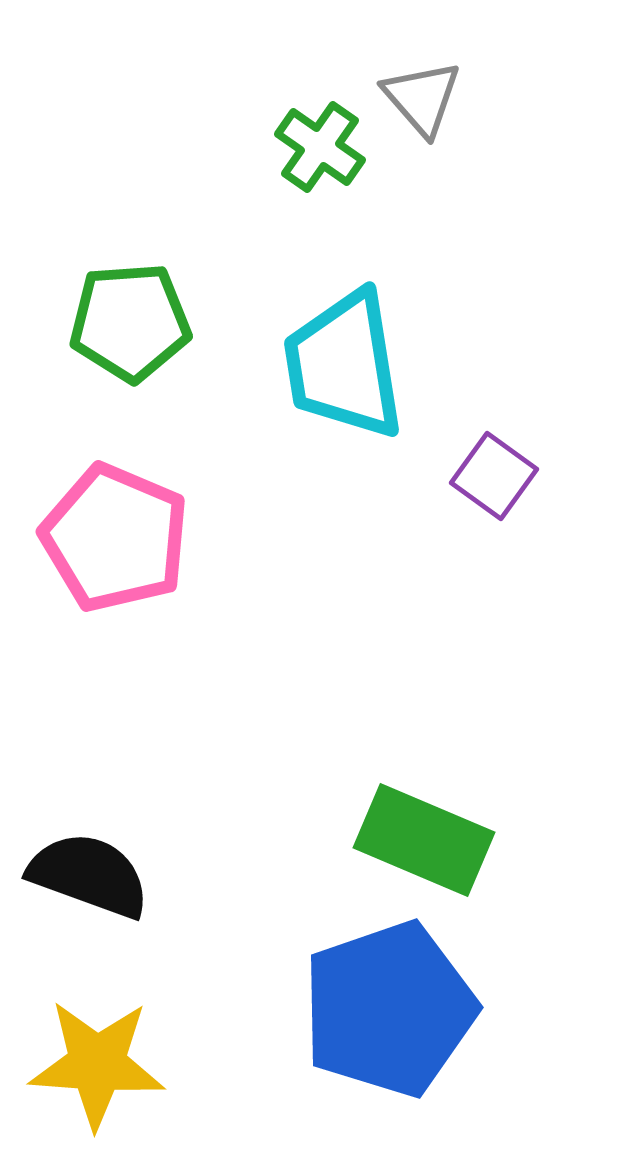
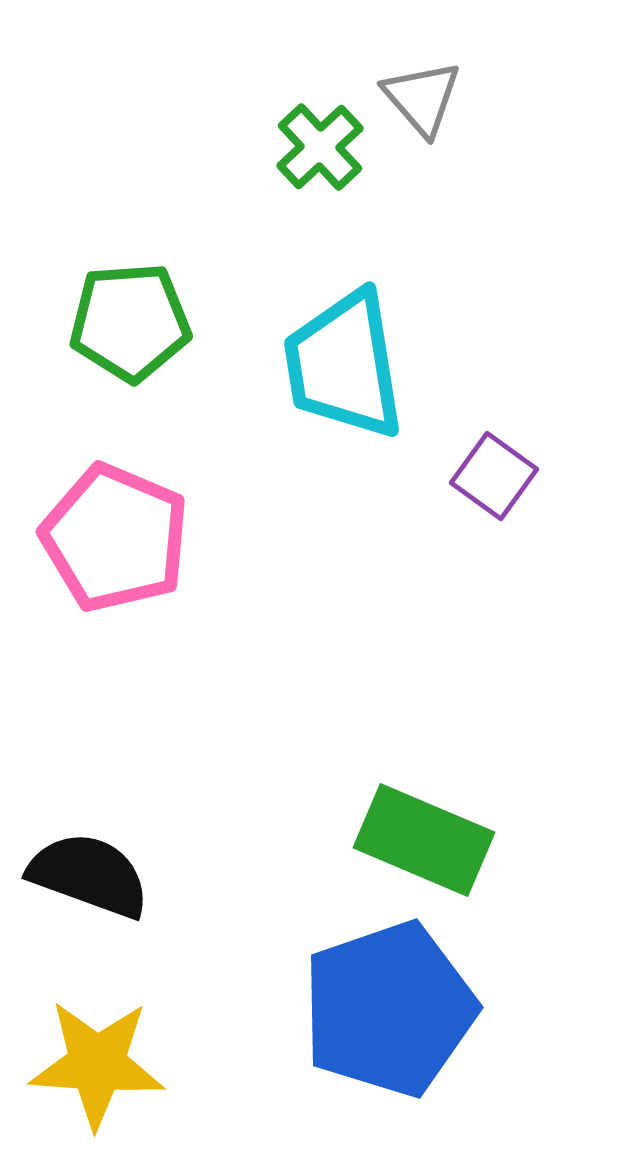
green cross: rotated 12 degrees clockwise
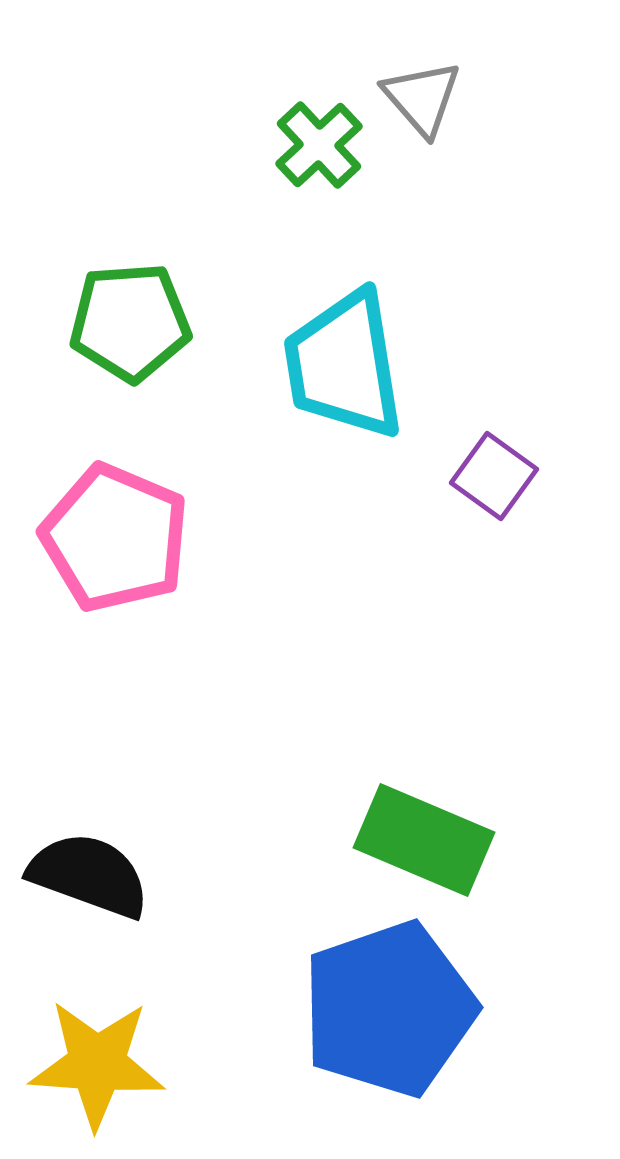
green cross: moved 1 px left, 2 px up
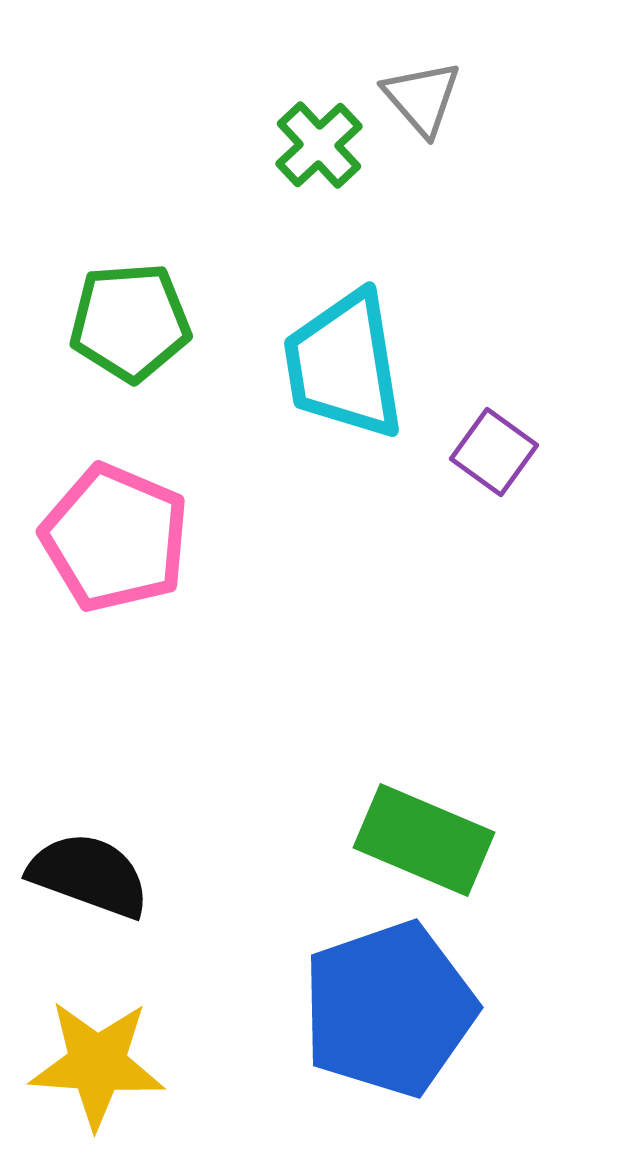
purple square: moved 24 px up
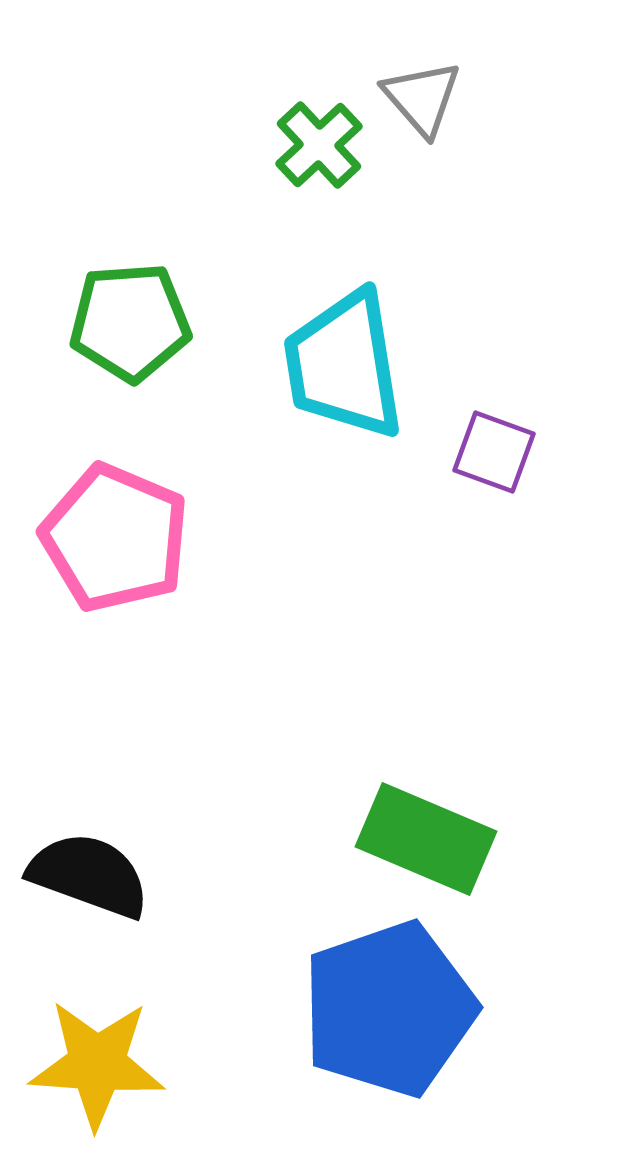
purple square: rotated 16 degrees counterclockwise
green rectangle: moved 2 px right, 1 px up
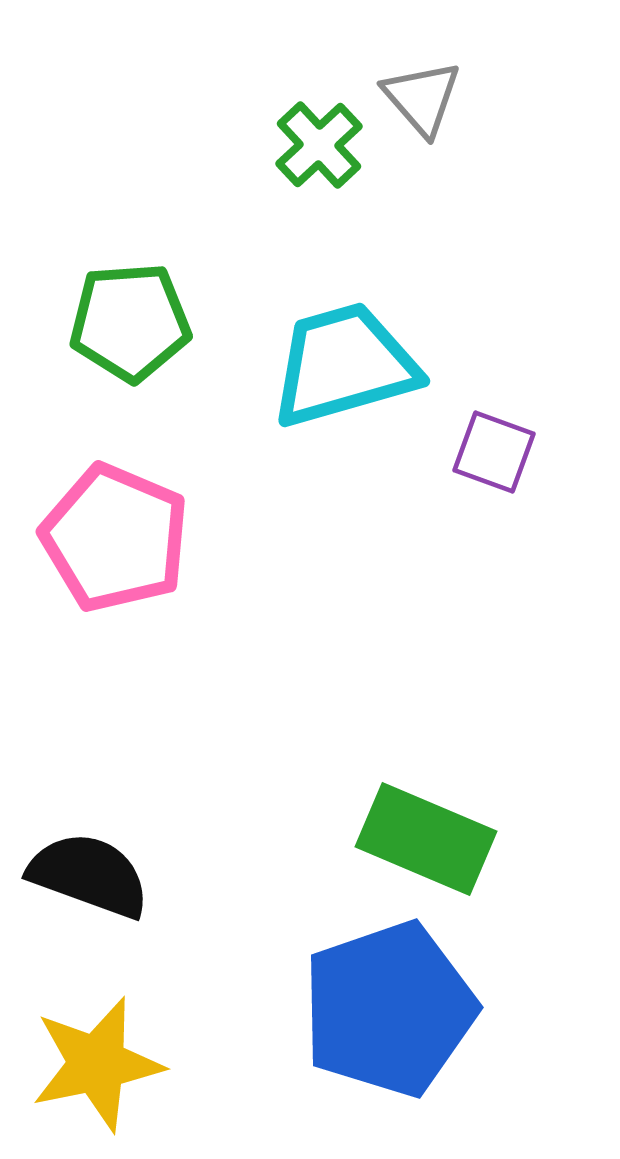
cyan trapezoid: rotated 83 degrees clockwise
yellow star: rotated 16 degrees counterclockwise
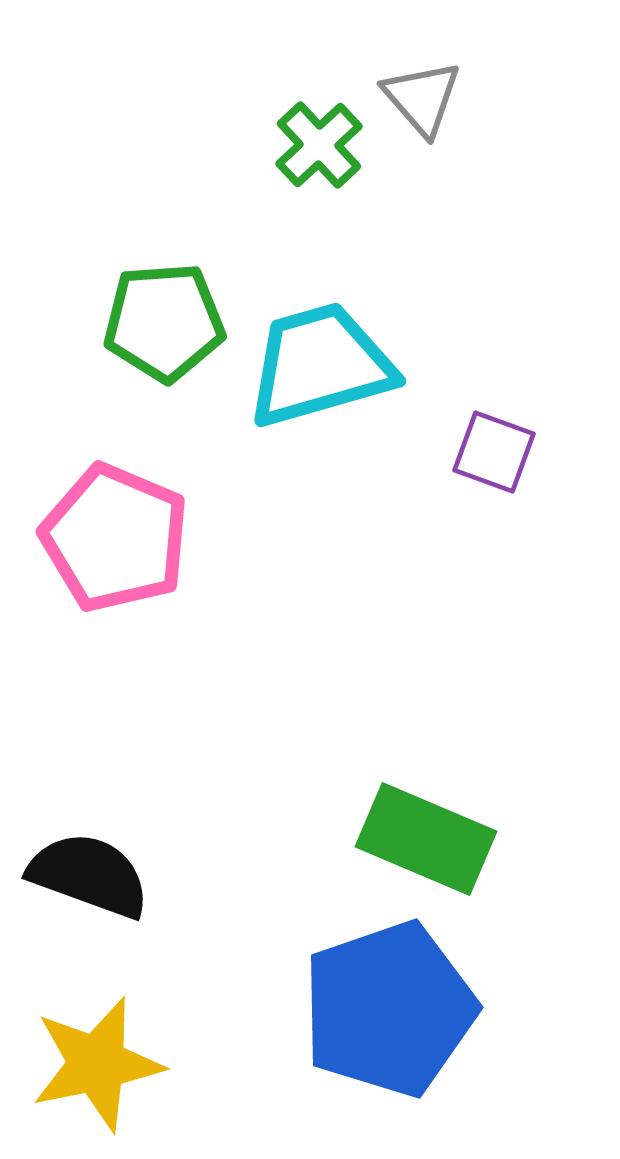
green pentagon: moved 34 px right
cyan trapezoid: moved 24 px left
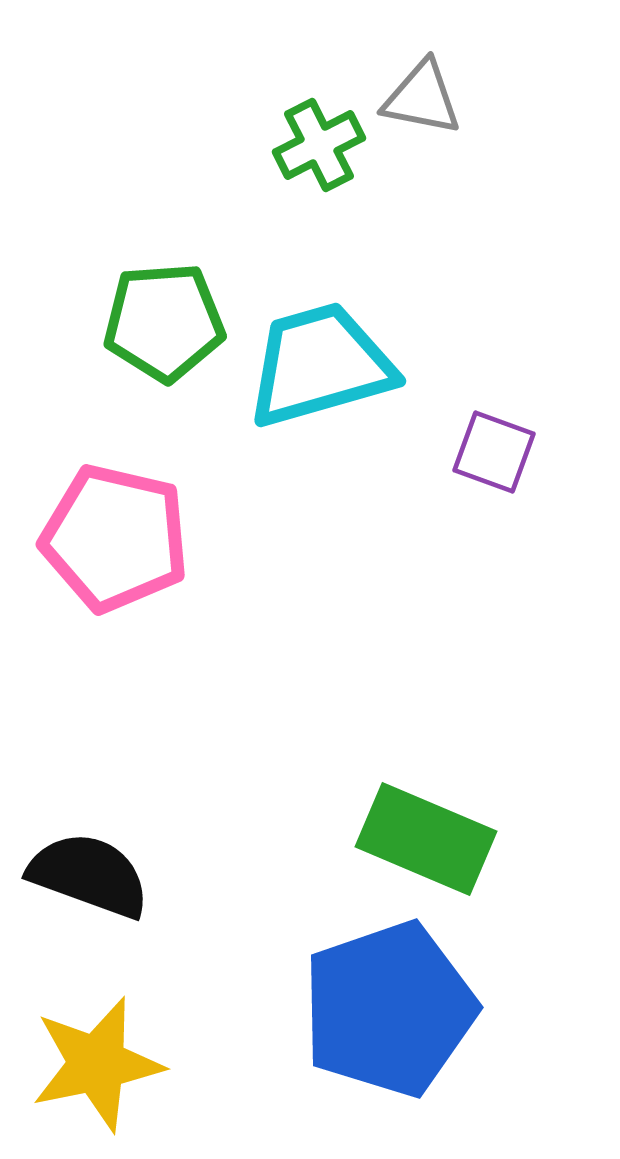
gray triangle: rotated 38 degrees counterclockwise
green cross: rotated 16 degrees clockwise
pink pentagon: rotated 10 degrees counterclockwise
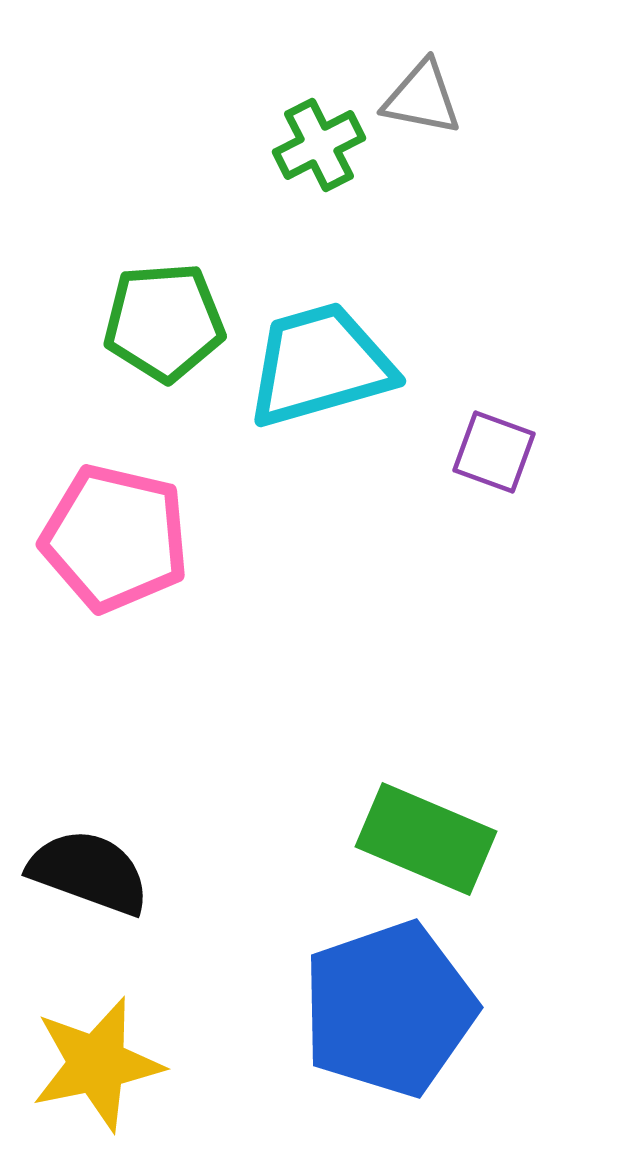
black semicircle: moved 3 px up
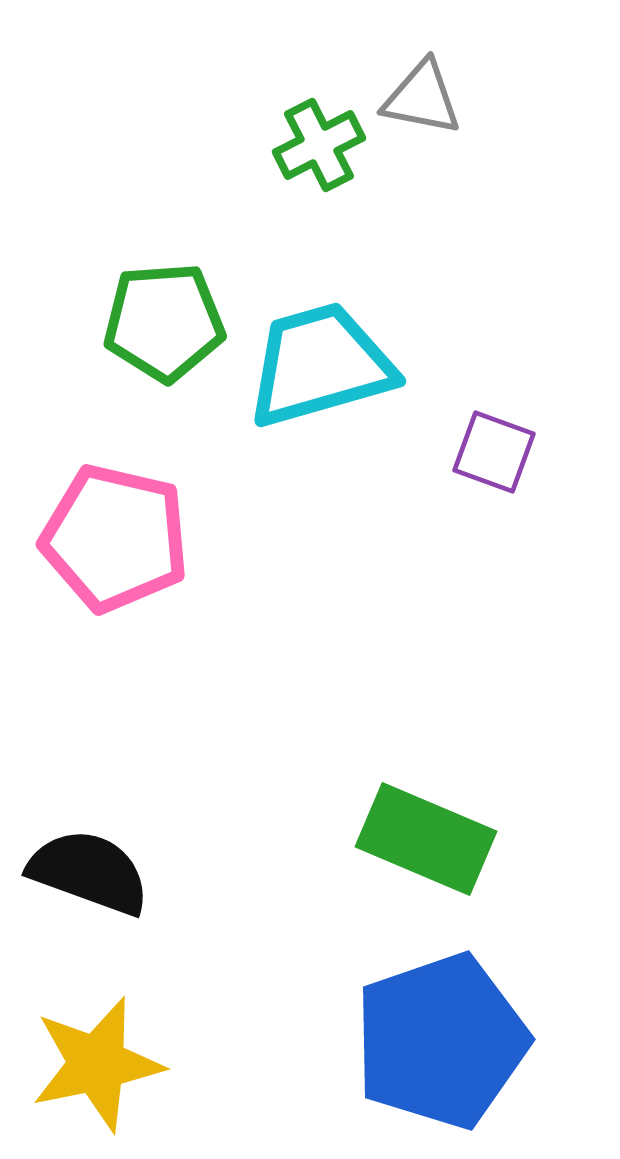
blue pentagon: moved 52 px right, 32 px down
